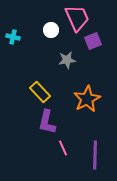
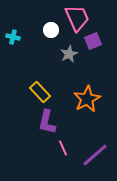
gray star: moved 2 px right, 6 px up; rotated 18 degrees counterclockwise
purple line: rotated 48 degrees clockwise
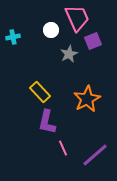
cyan cross: rotated 24 degrees counterclockwise
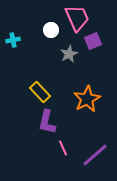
cyan cross: moved 3 px down
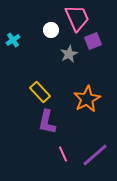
cyan cross: rotated 24 degrees counterclockwise
pink line: moved 6 px down
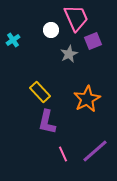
pink trapezoid: moved 1 px left
purple line: moved 4 px up
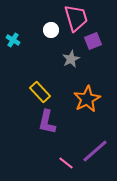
pink trapezoid: rotated 8 degrees clockwise
cyan cross: rotated 24 degrees counterclockwise
gray star: moved 2 px right, 5 px down
pink line: moved 3 px right, 9 px down; rotated 28 degrees counterclockwise
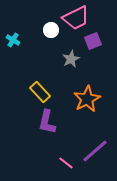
pink trapezoid: rotated 80 degrees clockwise
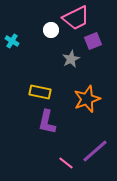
cyan cross: moved 1 px left, 1 px down
yellow rectangle: rotated 35 degrees counterclockwise
orange star: rotated 8 degrees clockwise
